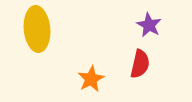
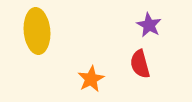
yellow ellipse: moved 2 px down
red semicircle: rotated 152 degrees clockwise
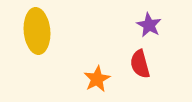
orange star: moved 6 px right
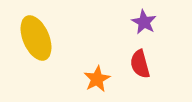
purple star: moved 5 px left, 3 px up
yellow ellipse: moved 1 px left, 7 px down; rotated 18 degrees counterclockwise
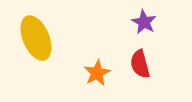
orange star: moved 6 px up
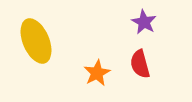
yellow ellipse: moved 3 px down
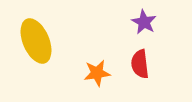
red semicircle: rotated 8 degrees clockwise
orange star: rotated 20 degrees clockwise
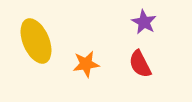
red semicircle: rotated 20 degrees counterclockwise
orange star: moved 11 px left, 9 px up
